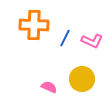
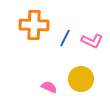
yellow circle: moved 1 px left
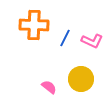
pink semicircle: rotated 14 degrees clockwise
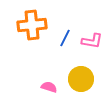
orange cross: moved 2 px left; rotated 8 degrees counterclockwise
pink L-shape: rotated 15 degrees counterclockwise
pink semicircle: rotated 21 degrees counterclockwise
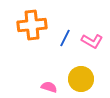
pink L-shape: rotated 20 degrees clockwise
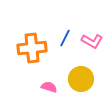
orange cross: moved 23 px down
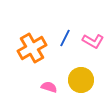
pink L-shape: moved 1 px right
orange cross: rotated 24 degrees counterclockwise
yellow circle: moved 1 px down
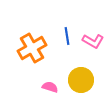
blue line: moved 2 px right, 2 px up; rotated 36 degrees counterclockwise
pink semicircle: moved 1 px right
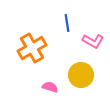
blue line: moved 13 px up
yellow circle: moved 5 px up
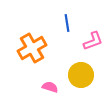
pink L-shape: rotated 50 degrees counterclockwise
